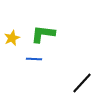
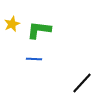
green L-shape: moved 4 px left, 4 px up
yellow star: moved 14 px up
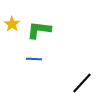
yellow star: rotated 14 degrees counterclockwise
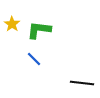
blue line: rotated 42 degrees clockwise
black line: rotated 55 degrees clockwise
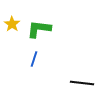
green L-shape: moved 1 px up
blue line: rotated 63 degrees clockwise
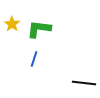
black line: moved 2 px right
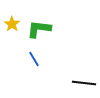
blue line: rotated 49 degrees counterclockwise
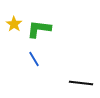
yellow star: moved 2 px right
black line: moved 3 px left
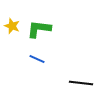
yellow star: moved 2 px left, 2 px down; rotated 14 degrees counterclockwise
blue line: moved 3 px right; rotated 35 degrees counterclockwise
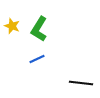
green L-shape: rotated 65 degrees counterclockwise
blue line: rotated 49 degrees counterclockwise
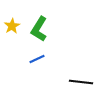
yellow star: rotated 21 degrees clockwise
black line: moved 1 px up
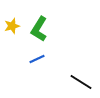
yellow star: rotated 14 degrees clockwise
black line: rotated 25 degrees clockwise
